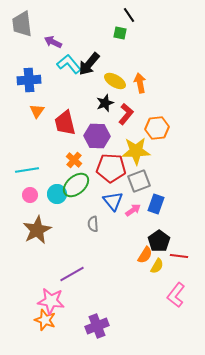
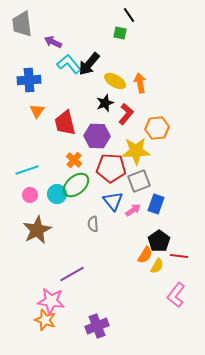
cyan line: rotated 10 degrees counterclockwise
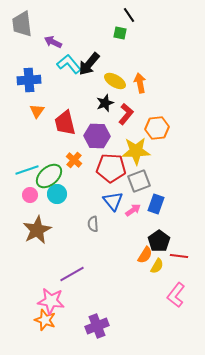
green ellipse: moved 27 px left, 9 px up
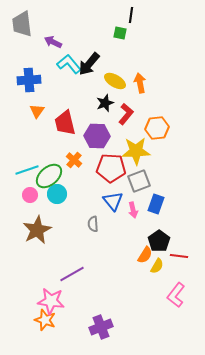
black line: moved 2 px right; rotated 42 degrees clockwise
pink arrow: rotated 112 degrees clockwise
purple cross: moved 4 px right, 1 px down
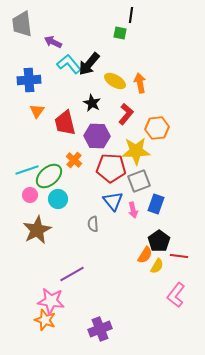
black star: moved 13 px left; rotated 24 degrees counterclockwise
cyan circle: moved 1 px right, 5 px down
purple cross: moved 1 px left, 2 px down
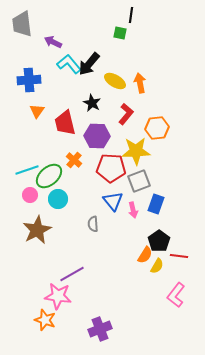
pink star: moved 7 px right, 5 px up
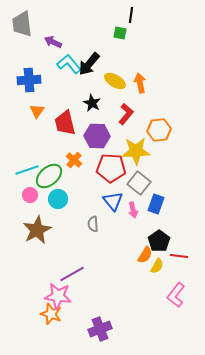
orange hexagon: moved 2 px right, 2 px down
gray square: moved 2 px down; rotated 30 degrees counterclockwise
orange star: moved 6 px right, 6 px up
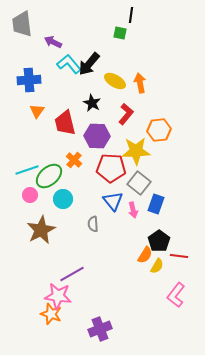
cyan circle: moved 5 px right
brown star: moved 4 px right
